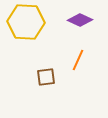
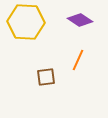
purple diamond: rotated 10 degrees clockwise
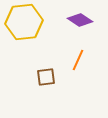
yellow hexagon: moved 2 px left; rotated 9 degrees counterclockwise
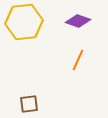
purple diamond: moved 2 px left, 1 px down; rotated 15 degrees counterclockwise
brown square: moved 17 px left, 27 px down
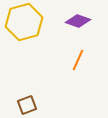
yellow hexagon: rotated 9 degrees counterclockwise
brown square: moved 2 px left, 1 px down; rotated 12 degrees counterclockwise
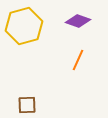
yellow hexagon: moved 4 px down
brown square: rotated 18 degrees clockwise
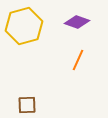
purple diamond: moved 1 px left, 1 px down
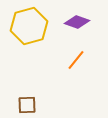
yellow hexagon: moved 5 px right
orange line: moved 2 px left; rotated 15 degrees clockwise
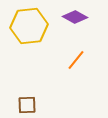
purple diamond: moved 2 px left, 5 px up; rotated 10 degrees clockwise
yellow hexagon: rotated 9 degrees clockwise
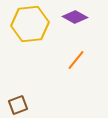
yellow hexagon: moved 1 px right, 2 px up
brown square: moved 9 px left; rotated 18 degrees counterclockwise
